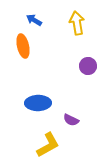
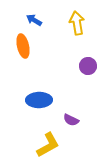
blue ellipse: moved 1 px right, 3 px up
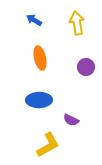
orange ellipse: moved 17 px right, 12 px down
purple circle: moved 2 px left, 1 px down
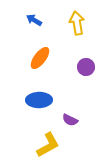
orange ellipse: rotated 50 degrees clockwise
purple semicircle: moved 1 px left
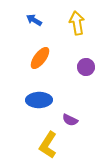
yellow L-shape: rotated 152 degrees clockwise
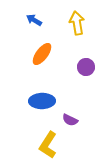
orange ellipse: moved 2 px right, 4 px up
blue ellipse: moved 3 px right, 1 px down
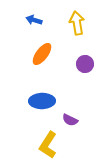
blue arrow: rotated 14 degrees counterclockwise
purple circle: moved 1 px left, 3 px up
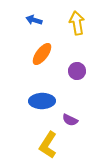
purple circle: moved 8 px left, 7 px down
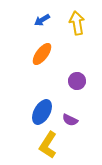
blue arrow: moved 8 px right; rotated 49 degrees counterclockwise
purple circle: moved 10 px down
blue ellipse: moved 11 px down; rotated 60 degrees counterclockwise
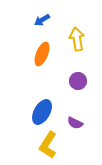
yellow arrow: moved 16 px down
orange ellipse: rotated 15 degrees counterclockwise
purple circle: moved 1 px right
purple semicircle: moved 5 px right, 3 px down
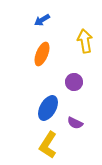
yellow arrow: moved 8 px right, 2 px down
purple circle: moved 4 px left, 1 px down
blue ellipse: moved 6 px right, 4 px up
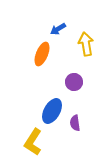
blue arrow: moved 16 px right, 9 px down
yellow arrow: moved 1 px right, 3 px down
blue ellipse: moved 4 px right, 3 px down
purple semicircle: rotated 56 degrees clockwise
yellow L-shape: moved 15 px left, 3 px up
